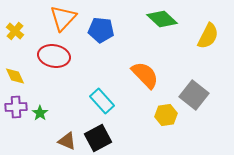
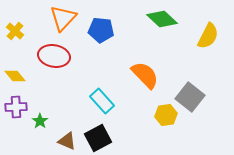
yellow diamond: rotated 15 degrees counterclockwise
gray square: moved 4 px left, 2 px down
green star: moved 8 px down
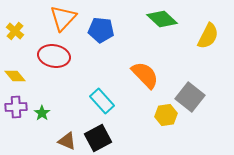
green star: moved 2 px right, 8 px up
